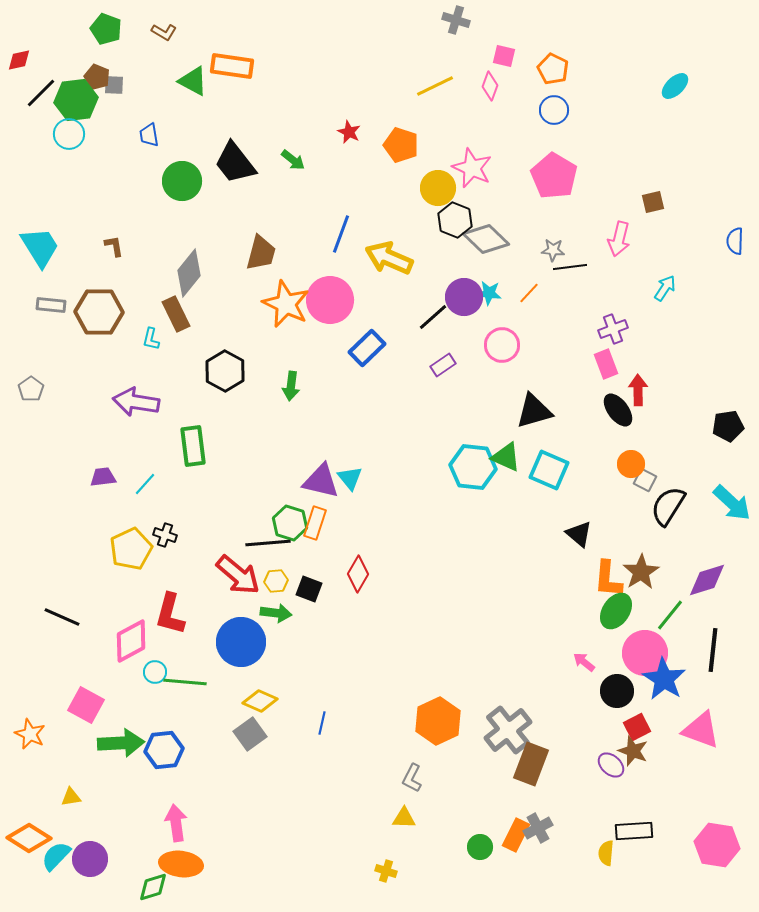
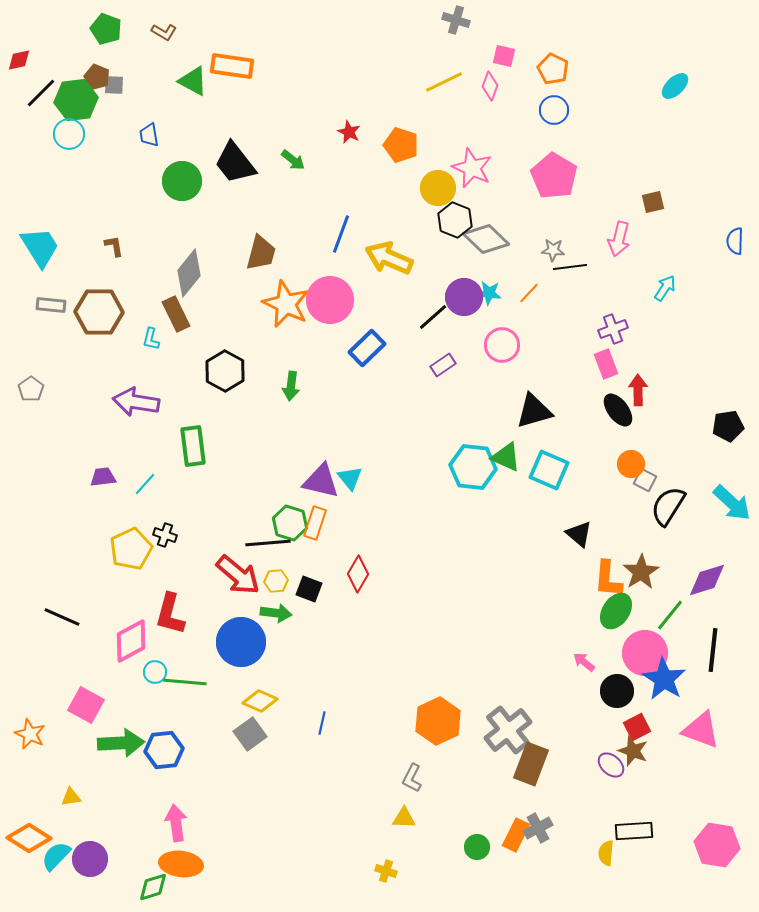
yellow line at (435, 86): moved 9 px right, 4 px up
green circle at (480, 847): moved 3 px left
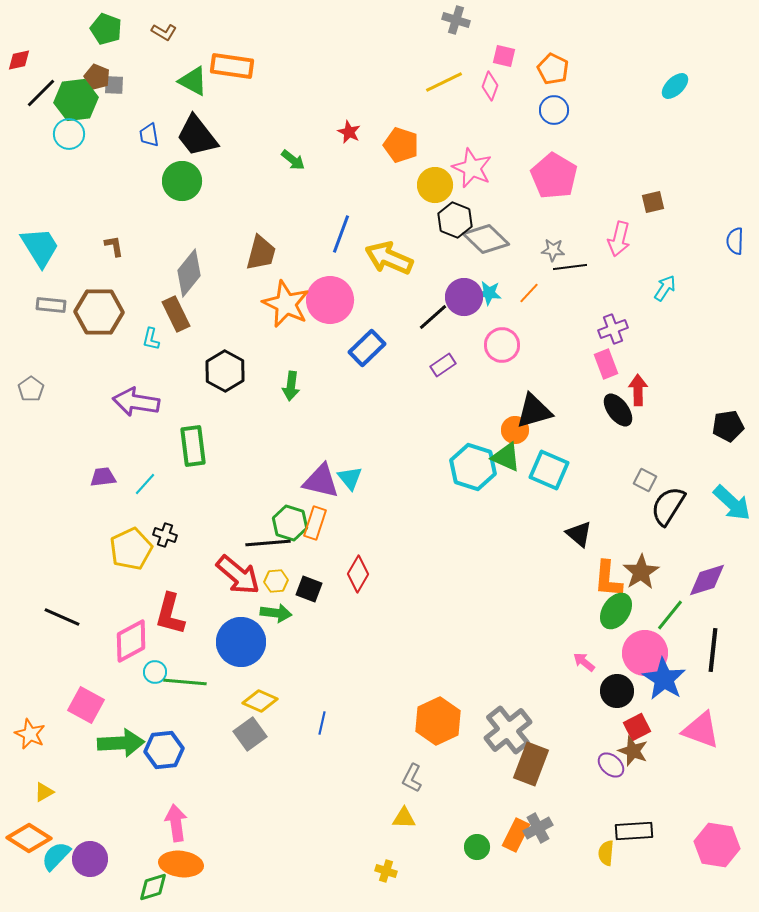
black trapezoid at (235, 163): moved 38 px left, 27 px up
yellow circle at (438, 188): moved 3 px left, 3 px up
orange circle at (631, 464): moved 116 px left, 34 px up
cyan hexagon at (473, 467): rotated 12 degrees clockwise
yellow triangle at (71, 797): moved 27 px left, 5 px up; rotated 20 degrees counterclockwise
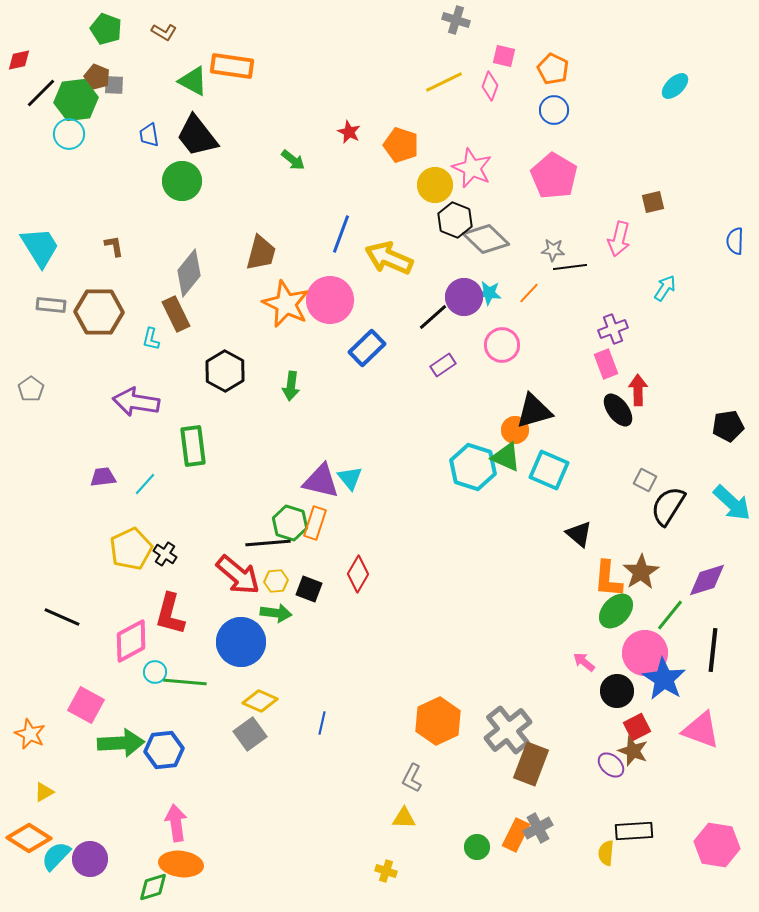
black cross at (165, 535): moved 19 px down; rotated 15 degrees clockwise
green ellipse at (616, 611): rotated 9 degrees clockwise
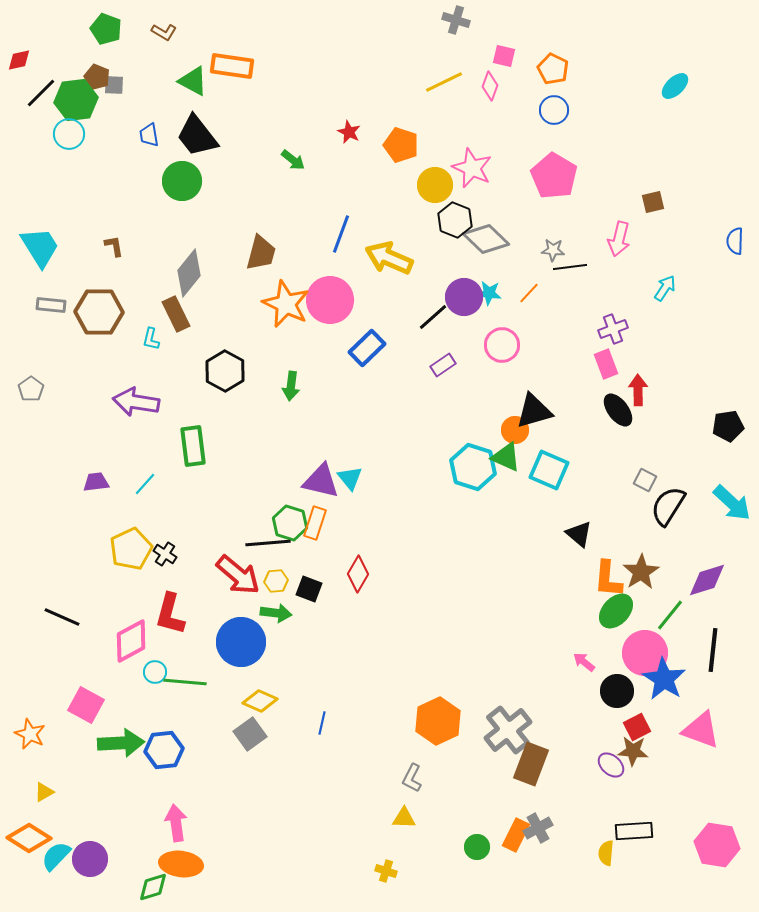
purple trapezoid at (103, 477): moved 7 px left, 5 px down
brown star at (633, 751): rotated 16 degrees counterclockwise
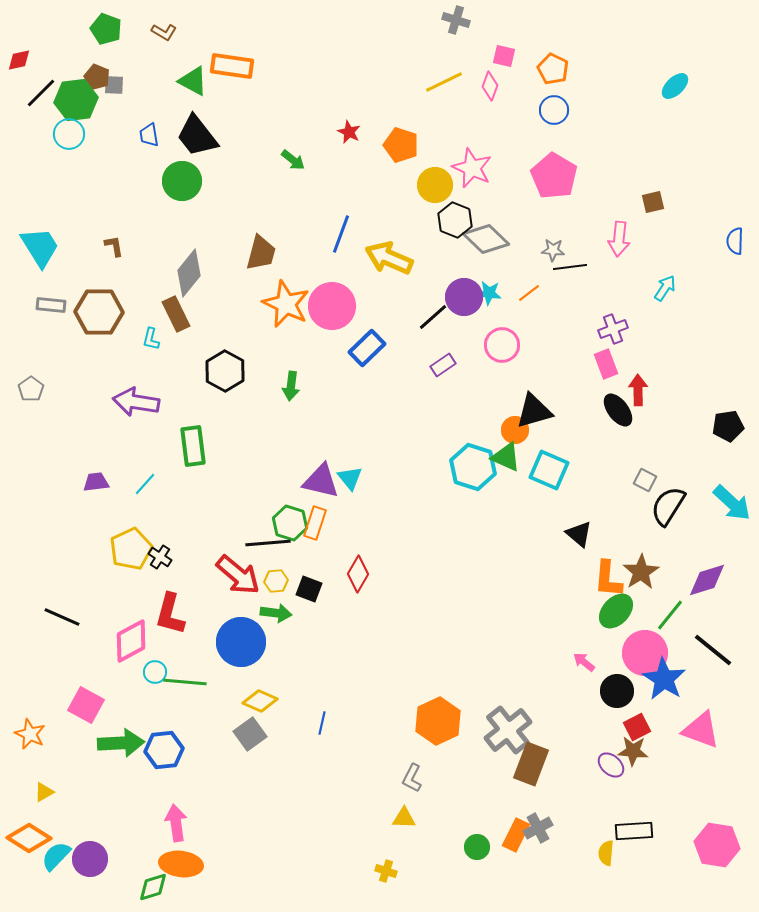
pink arrow at (619, 239): rotated 8 degrees counterclockwise
orange line at (529, 293): rotated 10 degrees clockwise
pink circle at (330, 300): moved 2 px right, 6 px down
black cross at (165, 554): moved 5 px left, 3 px down
black line at (713, 650): rotated 57 degrees counterclockwise
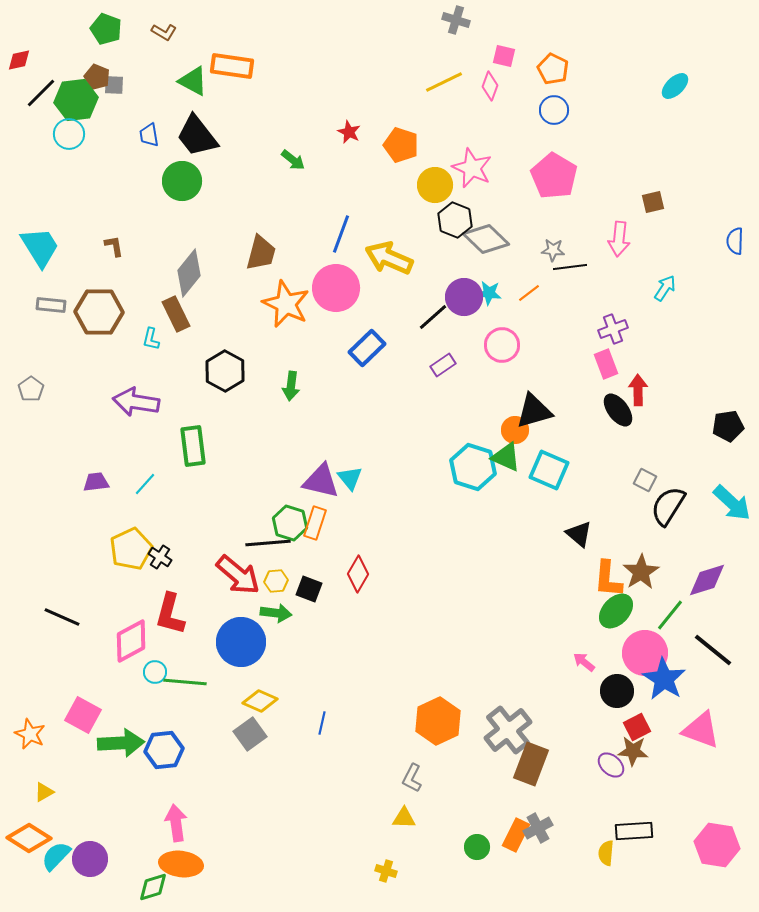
pink circle at (332, 306): moved 4 px right, 18 px up
pink square at (86, 705): moved 3 px left, 10 px down
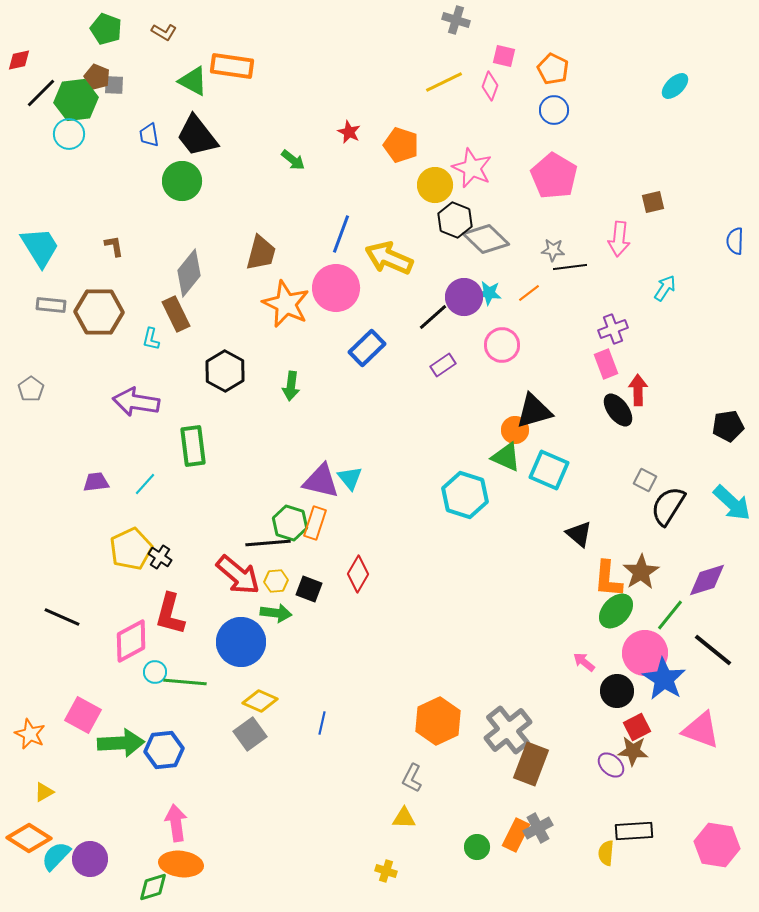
cyan hexagon at (473, 467): moved 8 px left, 28 px down
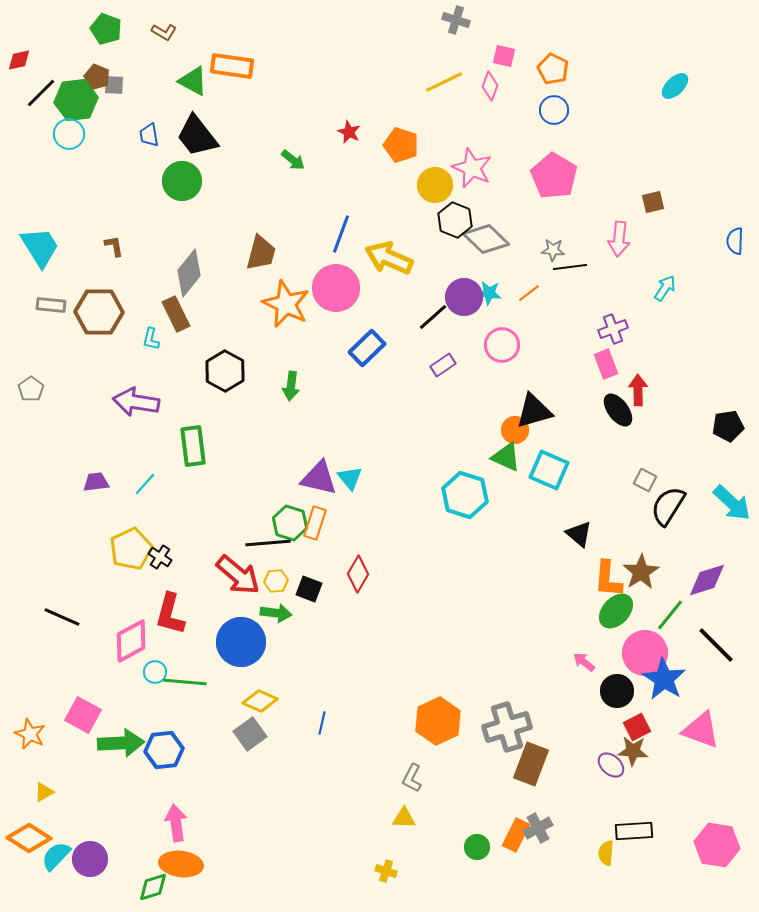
purple triangle at (321, 481): moved 2 px left, 3 px up
black line at (713, 650): moved 3 px right, 5 px up; rotated 6 degrees clockwise
gray cross at (508, 730): moved 1 px left, 3 px up; rotated 21 degrees clockwise
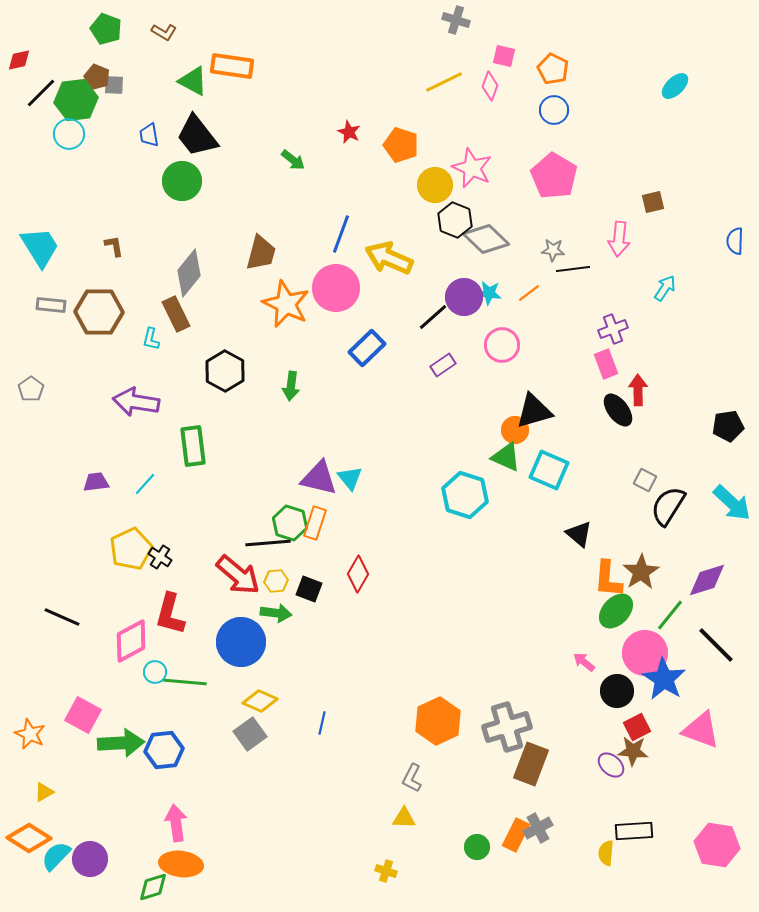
black line at (570, 267): moved 3 px right, 2 px down
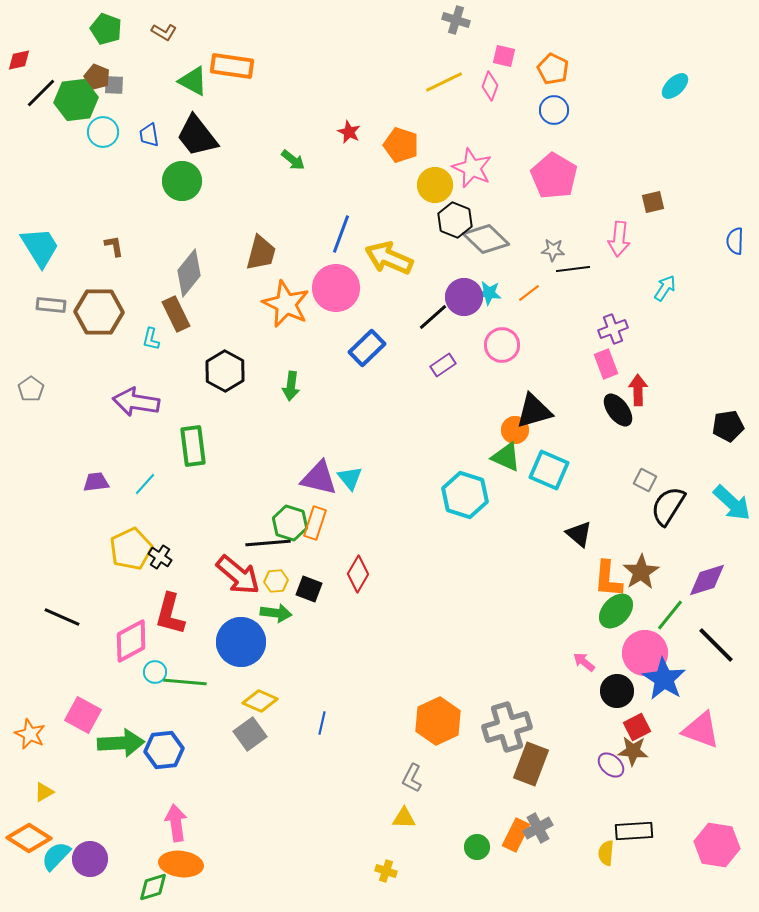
cyan circle at (69, 134): moved 34 px right, 2 px up
